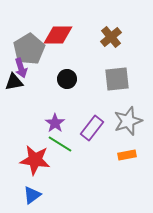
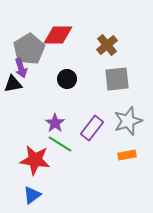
brown cross: moved 4 px left, 8 px down
black triangle: moved 1 px left, 2 px down
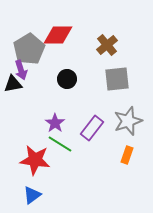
purple arrow: moved 2 px down
orange rectangle: rotated 60 degrees counterclockwise
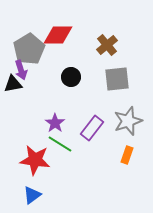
black circle: moved 4 px right, 2 px up
